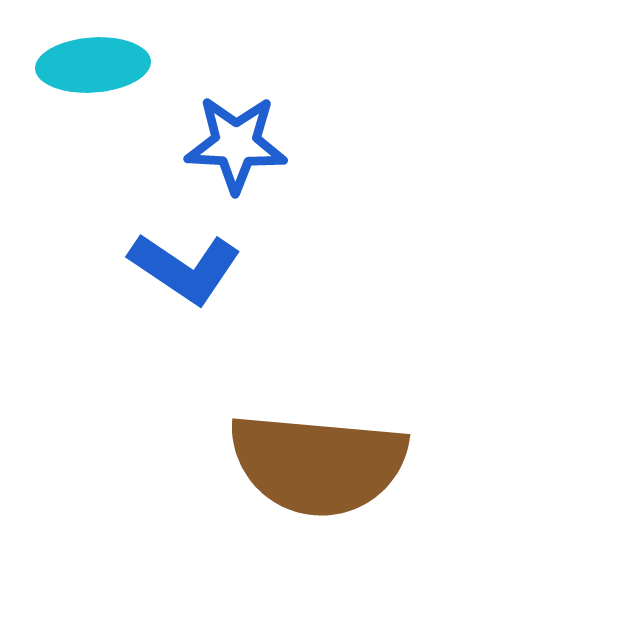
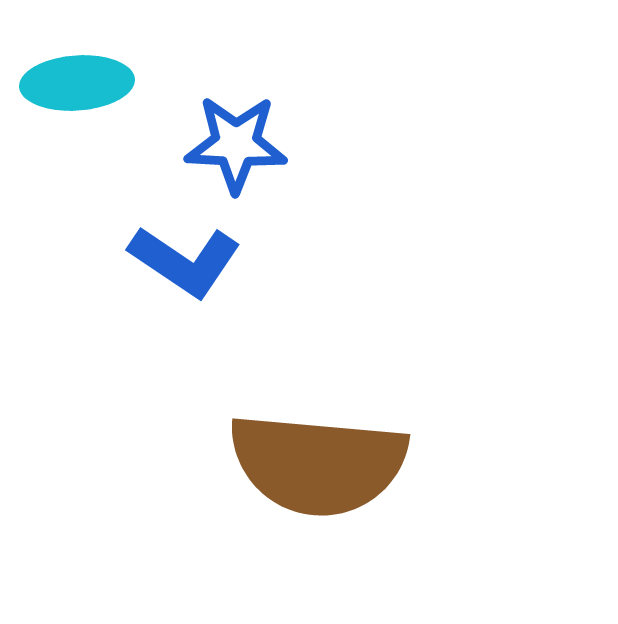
cyan ellipse: moved 16 px left, 18 px down
blue L-shape: moved 7 px up
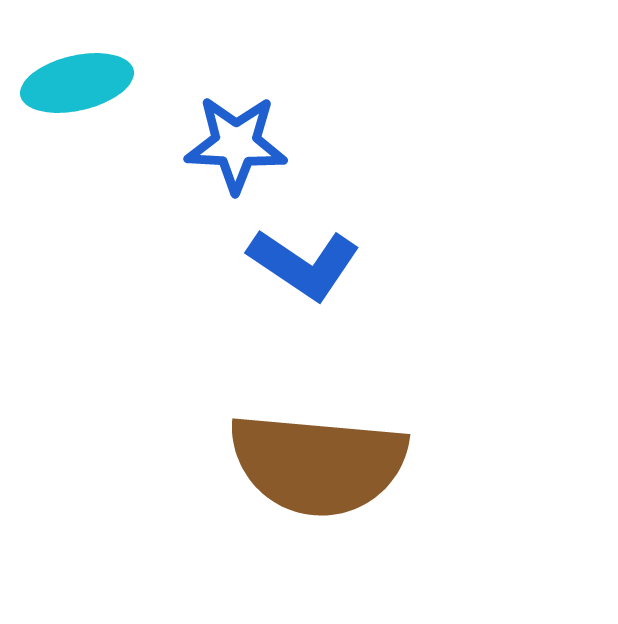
cyan ellipse: rotated 9 degrees counterclockwise
blue L-shape: moved 119 px right, 3 px down
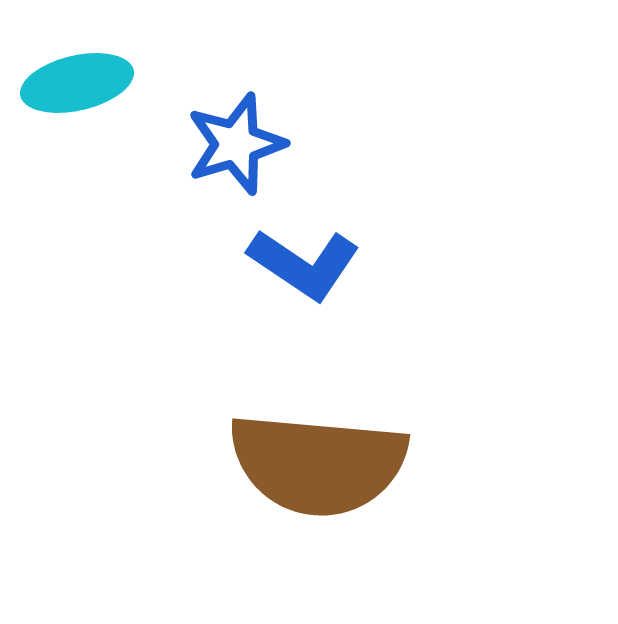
blue star: rotated 20 degrees counterclockwise
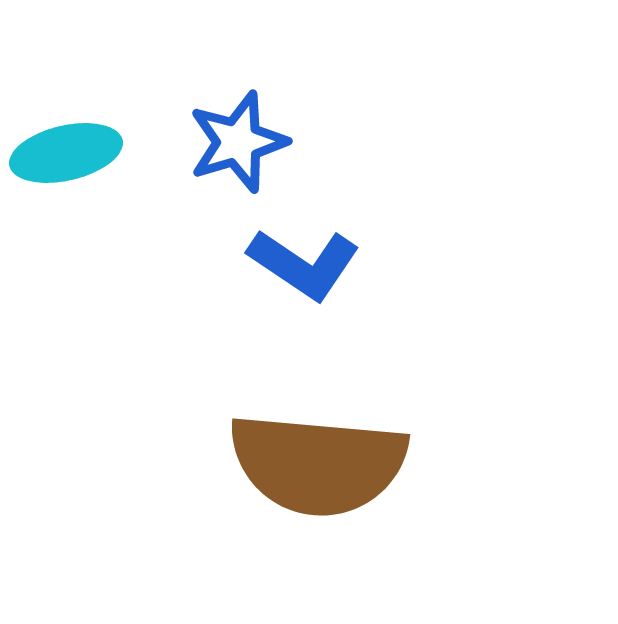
cyan ellipse: moved 11 px left, 70 px down
blue star: moved 2 px right, 2 px up
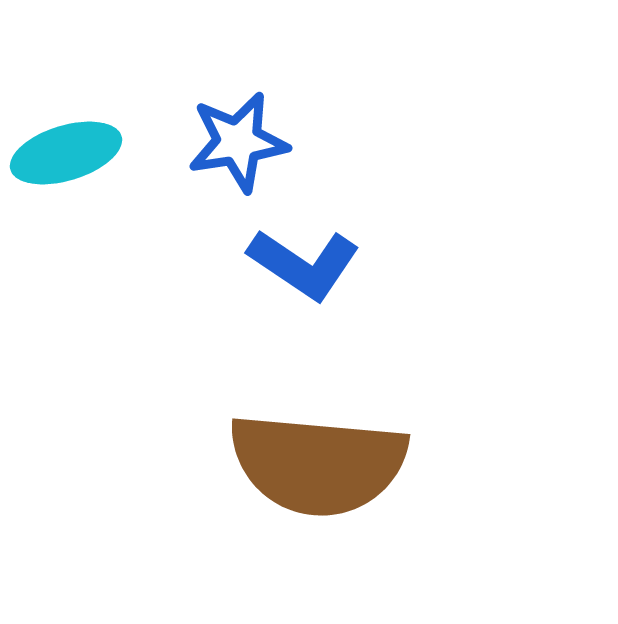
blue star: rotated 8 degrees clockwise
cyan ellipse: rotated 4 degrees counterclockwise
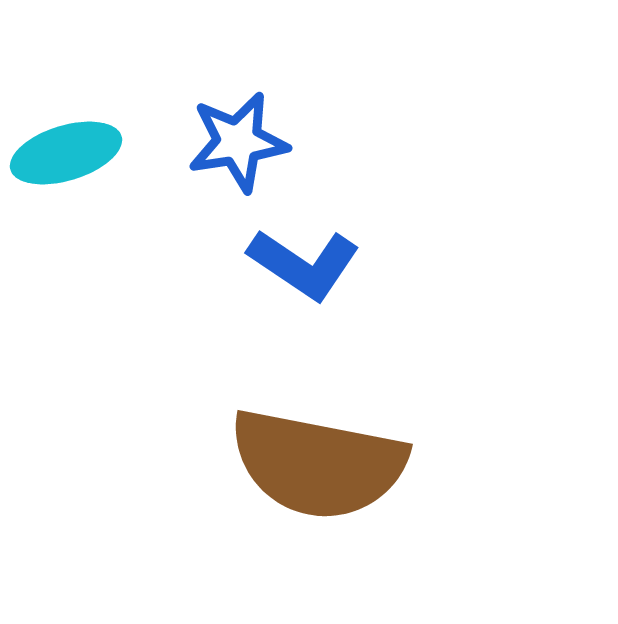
brown semicircle: rotated 6 degrees clockwise
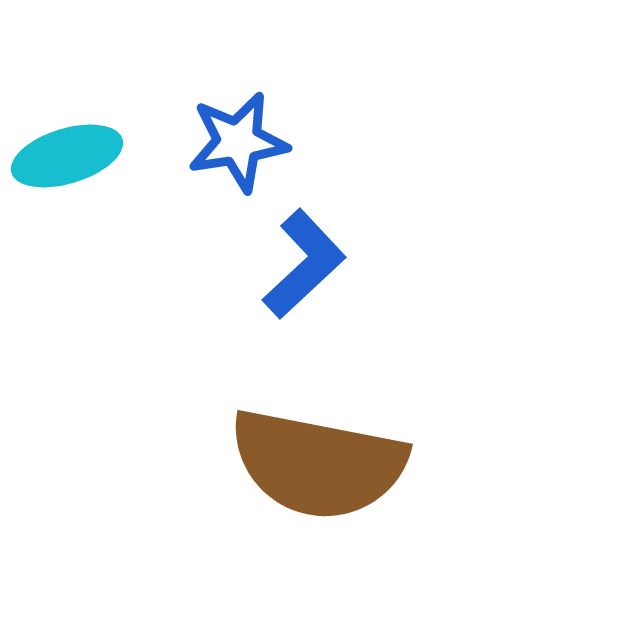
cyan ellipse: moved 1 px right, 3 px down
blue L-shape: rotated 77 degrees counterclockwise
